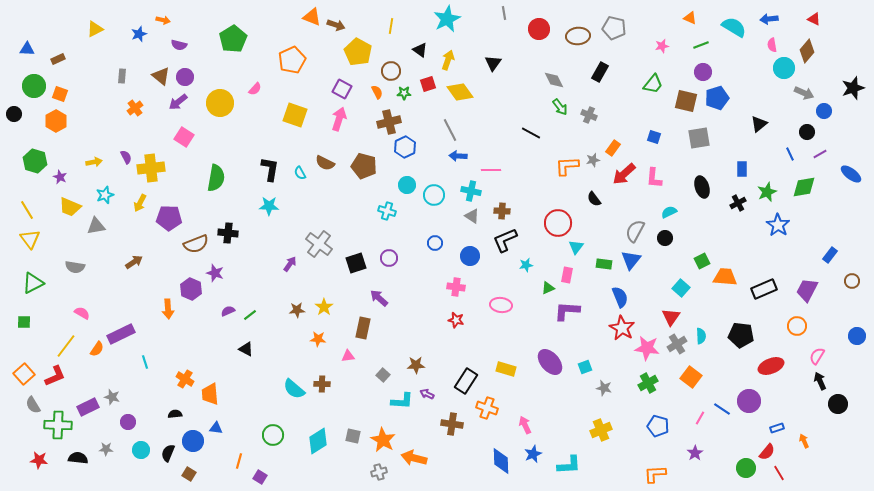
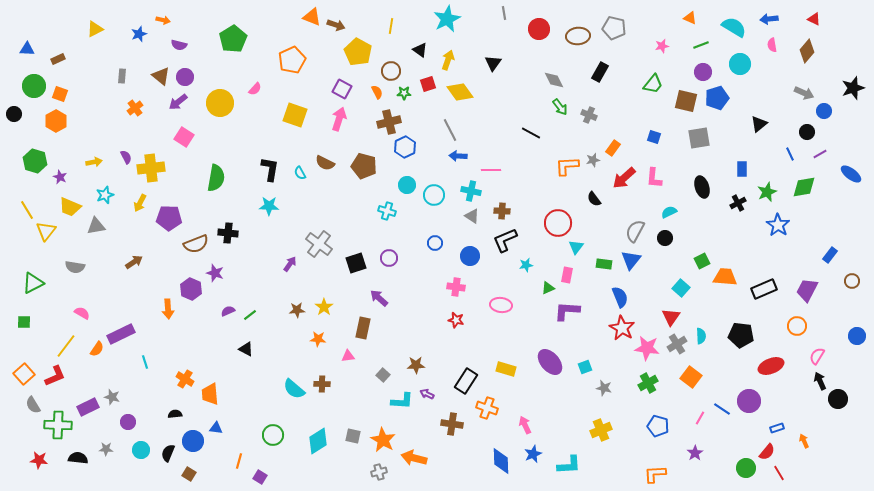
cyan circle at (784, 68): moved 44 px left, 4 px up
red arrow at (624, 174): moved 4 px down
yellow triangle at (30, 239): moved 16 px right, 8 px up; rotated 15 degrees clockwise
black circle at (838, 404): moved 5 px up
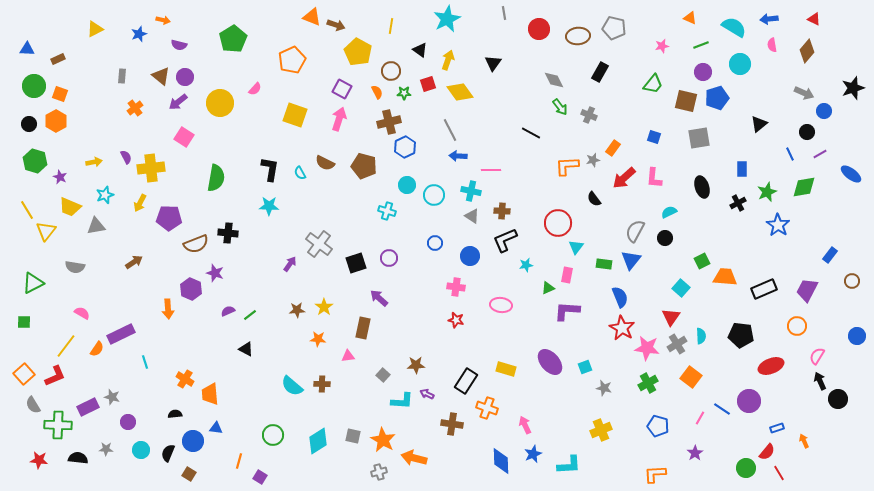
black circle at (14, 114): moved 15 px right, 10 px down
cyan semicircle at (294, 389): moved 2 px left, 3 px up
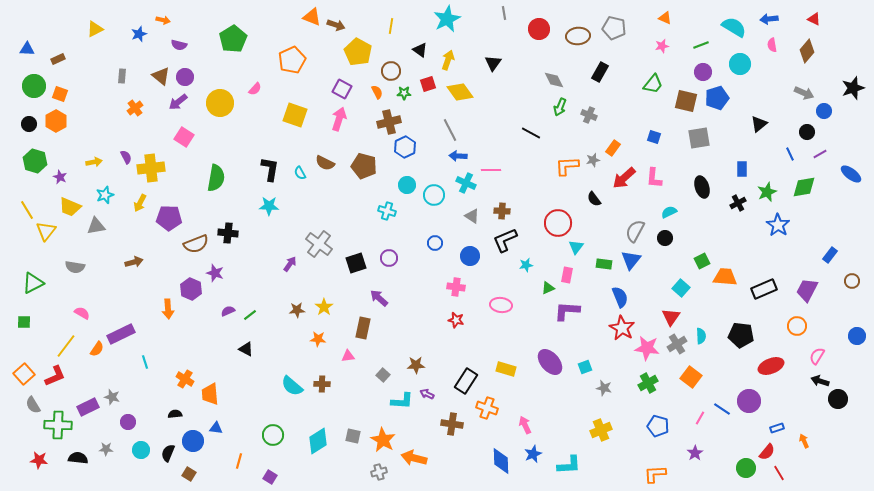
orange triangle at (690, 18): moved 25 px left
green arrow at (560, 107): rotated 60 degrees clockwise
cyan cross at (471, 191): moved 5 px left, 8 px up; rotated 12 degrees clockwise
brown arrow at (134, 262): rotated 18 degrees clockwise
black arrow at (820, 381): rotated 48 degrees counterclockwise
purple square at (260, 477): moved 10 px right
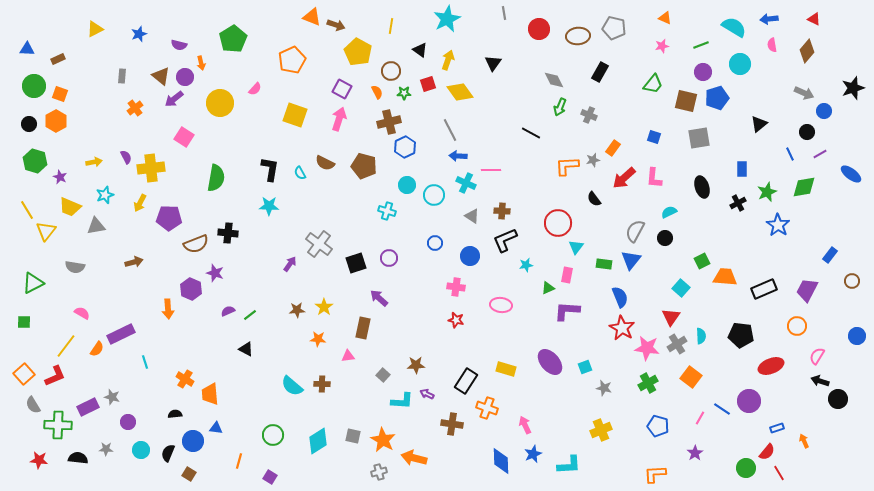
orange arrow at (163, 20): moved 38 px right, 43 px down; rotated 64 degrees clockwise
purple arrow at (178, 102): moved 4 px left, 3 px up
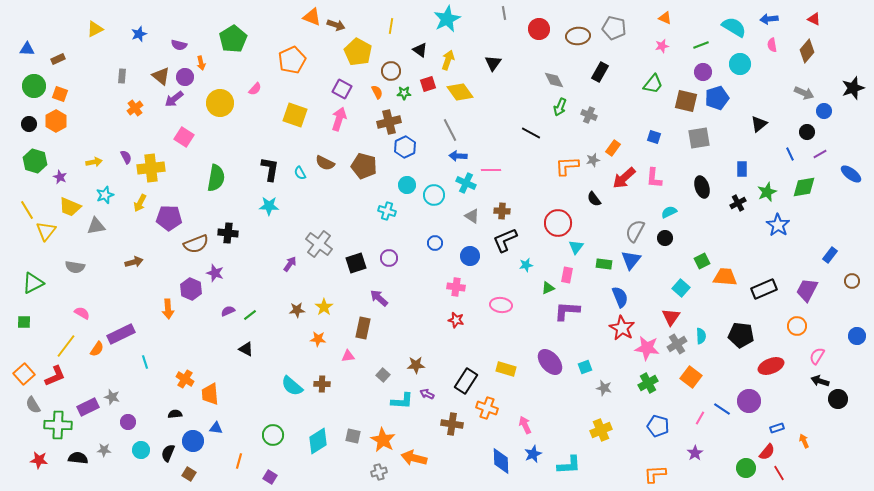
gray star at (106, 449): moved 2 px left, 1 px down
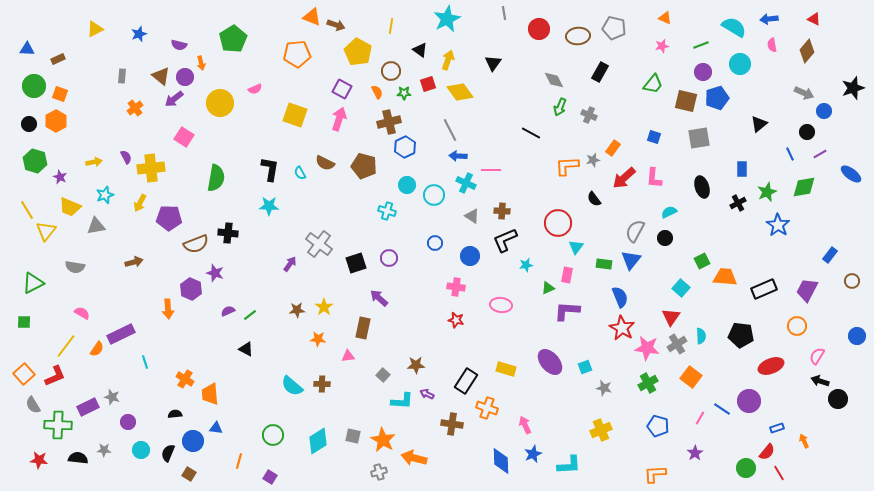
orange pentagon at (292, 60): moved 5 px right, 6 px up; rotated 20 degrees clockwise
pink semicircle at (255, 89): rotated 24 degrees clockwise
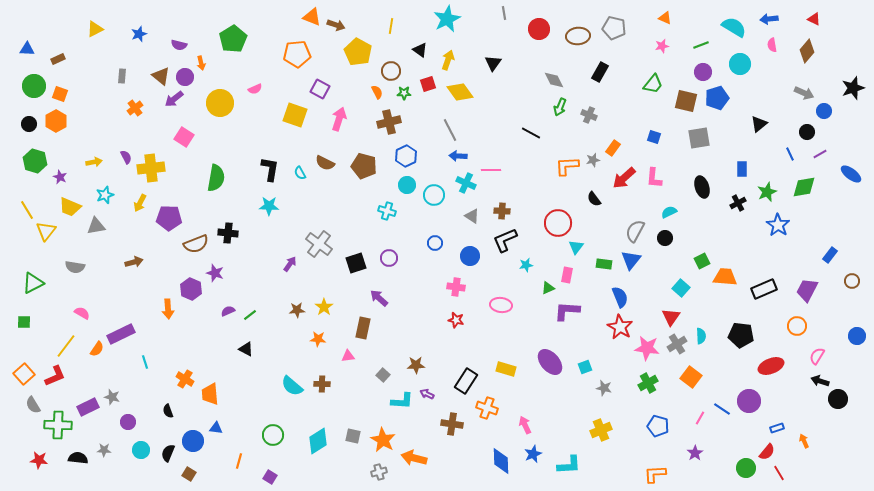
purple square at (342, 89): moved 22 px left
blue hexagon at (405, 147): moved 1 px right, 9 px down
red star at (622, 328): moved 2 px left, 1 px up
black semicircle at (175, 414): moved 7 px left, 3 px up; rotated 104 degrees counterclockwise
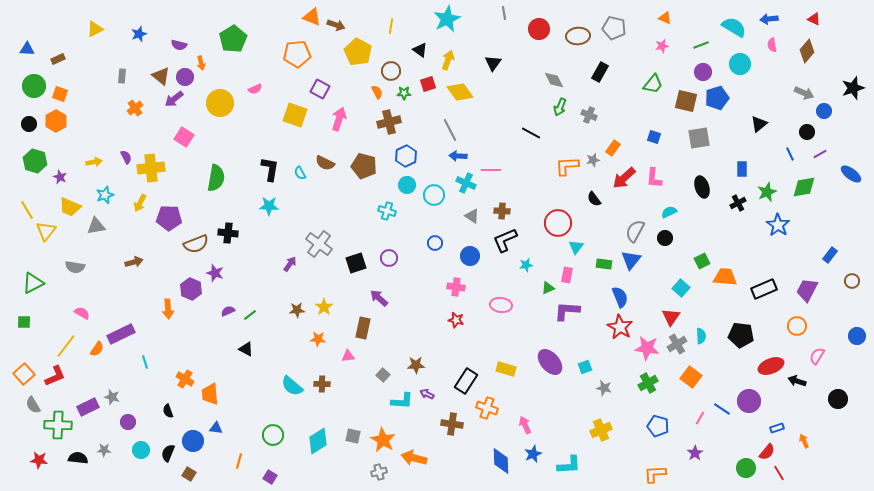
black arrow at (820, 381): moved 23 px left
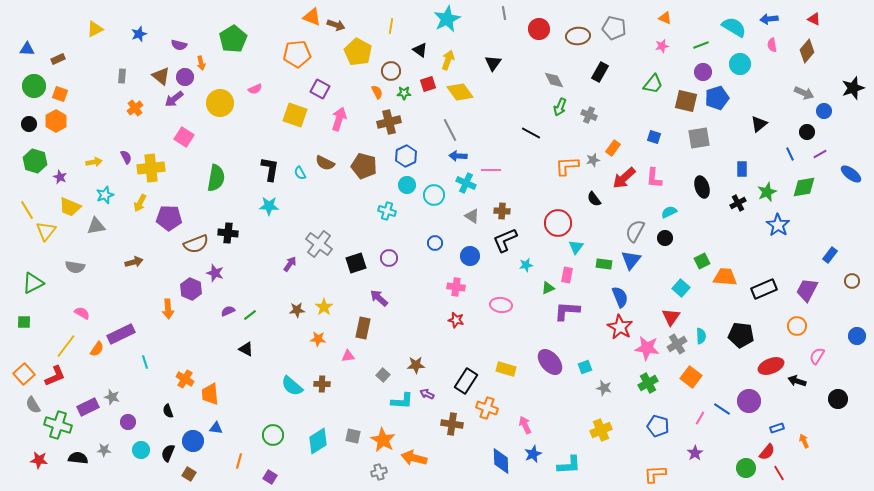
green cross at (58, 425): rotated 16 degrees clockwise
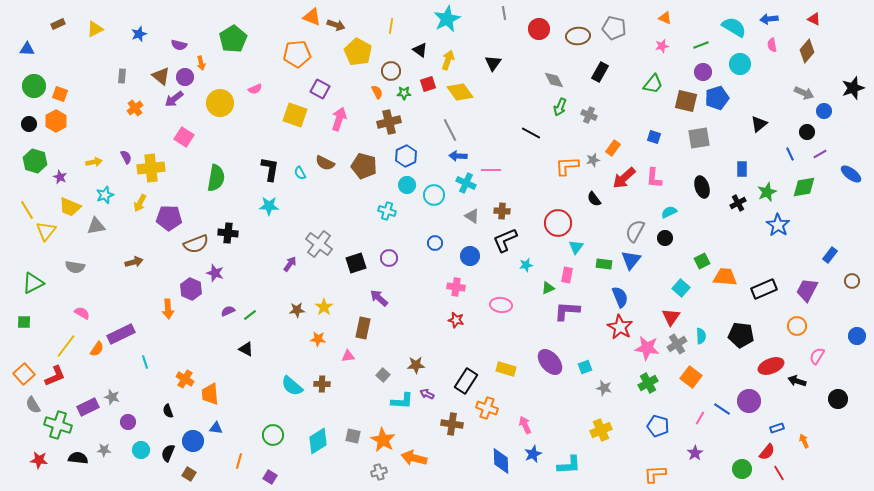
brown rectangle at (58, 59): moved 35 px up
green circle at (746, 468): moved 4 px left, 1 px down
